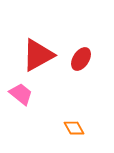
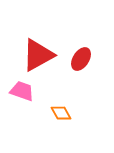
pink trapezoid: moved 1 px right, 3 px up; rotated 20 degrees counterclockwise
orange diamond: moved 13 px left, 15 px up
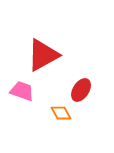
red triangle: moved 5 px right
red ellipse: moved 31 px down
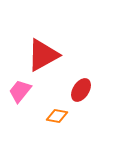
pink trapezoid: moved 2 px left; rotated 70 degrees counterclockwise
orange diamond: moved 4 px left, 3 px down; rotated 50 degrees counterclockwise
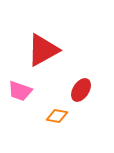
red triangle: moved 5 px up
pink trapezoid: rotated 110 degrees counterclockwise
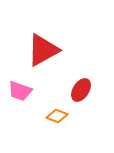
orange diamond: rotated 10 degrees clockwise
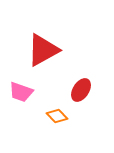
pink trapezoid: moved 1 px right, 1 px down
orange diamond: rotated 25 degrees clockwise
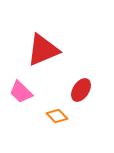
red triangle: rotated 6 degrees clockwise
pink trapezoid: rotated 25 degrees clockwise
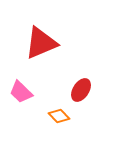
red triangle: moved 2 px left, 7 px up
orange diamond: moved 2 px right
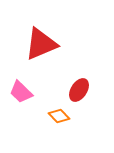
red triangle: moved 1 px down
red ellipse: moved 2 px left
